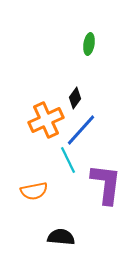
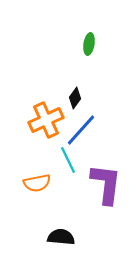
orange semicircle: moved 3 px right, 8 px up
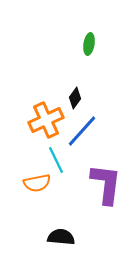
blue line: moved 1 px right, 1 px down
cyan line: moved 12 px left
